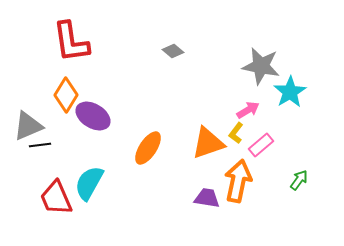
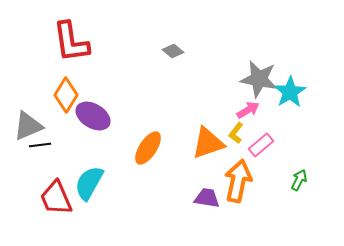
gray star: moved 2 px left, 13 px down
green arrow: rotated 10 degrees counterclockwise
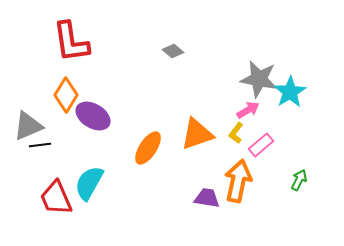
orange triangle: moved 11 px left, 9 px up
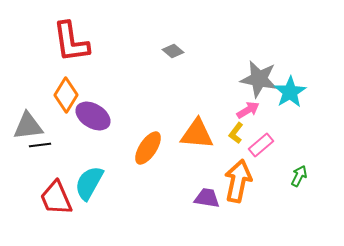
gray triangle: rotated 16 degrees clockwise
orange triangle: rotated 24 degrees clockwise
green arrow: moved 4 px up
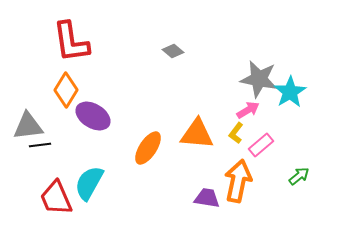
orange diamond: moved 5 px up
green arrow: rotated 25 degrees clockwise
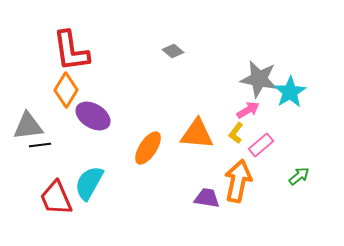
red L-shape: moved 9 px down
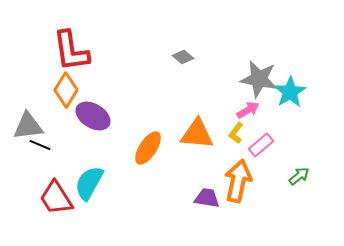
gray diamond: moved 10 px right, 6 px down
black line: rotated 30 degrees clockwise
red trapezoid: rotated 9 degrees counterclockwise
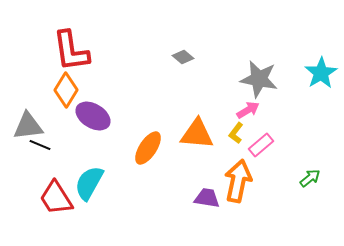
cyan star: moved 31 px right, 19 px up
green arrow: moved 11 px right, 2 px down
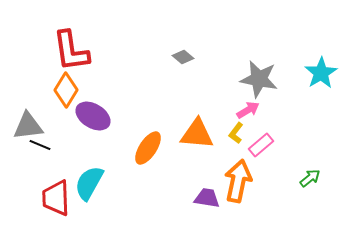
red trapezoid: rotated 30 degrees clockwise
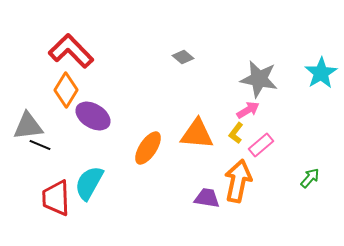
red L-shape: rotated 144 degrees clockwise
green arrow: rotated 10 degrees counterclockwise
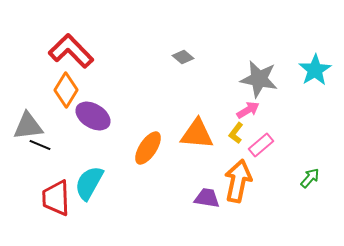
cyan star: moved 6 px left, 3 px up
